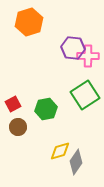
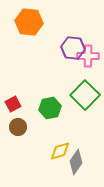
orange hexagon: rotated 24 degrees clockwise
green square: rotated 12 degrees counterclockwise
green hexagon: moved 4 px right, 1 px up
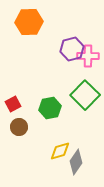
orange hexagon: rotated 8 degrees counterclockwise
purple hexagon: moved 1 px left, 1 px down; rotated 20 degrees counterclockwise
brown circle: moved 1 px right
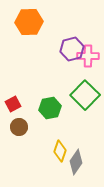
yellow diamond: rotated 55 degrees counterclockwise
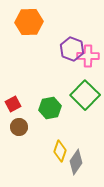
purple hexagon: rotated 25 degrees counterclockwise
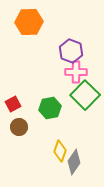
purple hexagon: moved 1 px left, 2 px down
pink cross: moved 12 px left, 16 px down
gray diamond: moved 2 px left
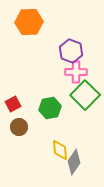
yellow diamond: moved 1 px up; rotated 25 degrees counterclockwise
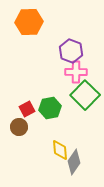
red square: moved 14 px right, 5 px down
